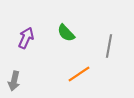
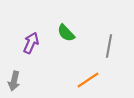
purple arrow: moved 5 px right, 5 px down
orange line: moved 9 px right, 6 px down
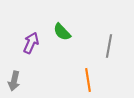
green semicircle: moved 4 px left, 1 px up
orange line: rotated 65 degrees counterclockwise
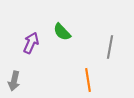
gray line: moved 1 px right, 1 px down
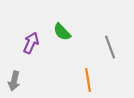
gray line: rotated 30 degrees counterclockwise
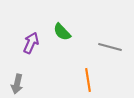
gray line: rotated 55 degrees counterclockwise
gray arrow: moved 3 px right, 3 px down
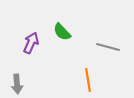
gray line: moved 2 px left
gray arrow: rotated 18 degrees counterclockwise
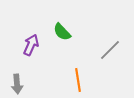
purple arrow: moved 2 px down
gray line: moved 2 px right, 3 px down; rotated 60 degrees counterclockwise
orange line: moved 10 px left
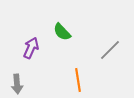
purple arrow: moved 3 px down
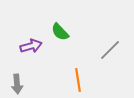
green semicircle: moved 2 px left
purple arrow: moved 2 px up; rotated 50 degrees clockwise
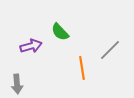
orange line: moved 4 px right, 12 px up
